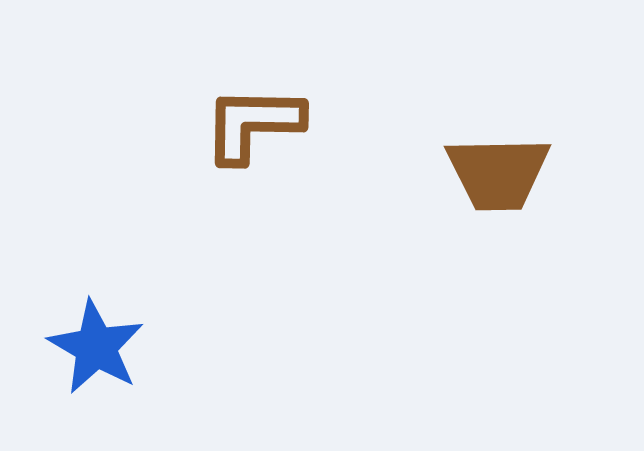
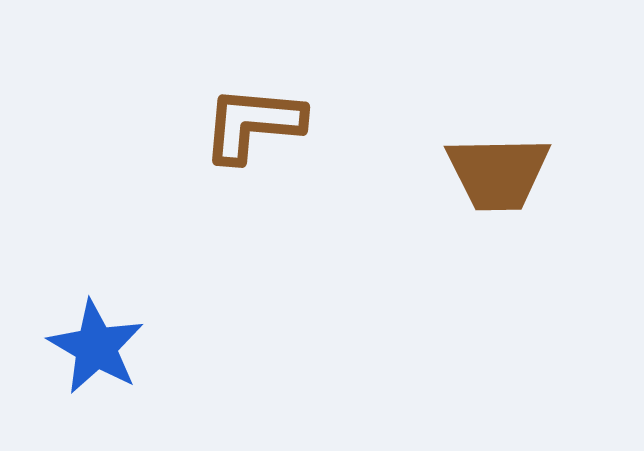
brown L-shape: rotated 4 degrees clockwise
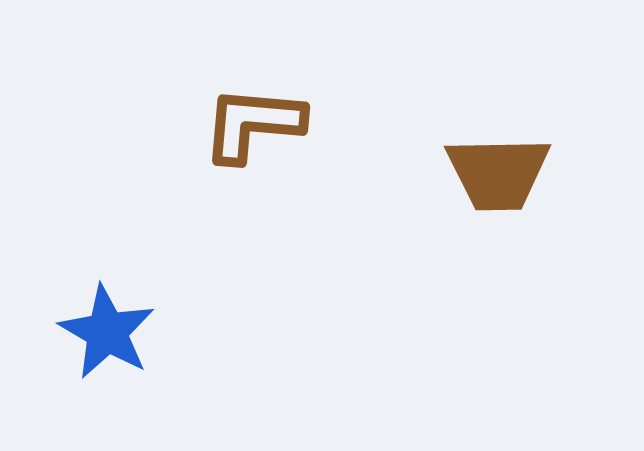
blue star: moved 11 px right, 15 px up
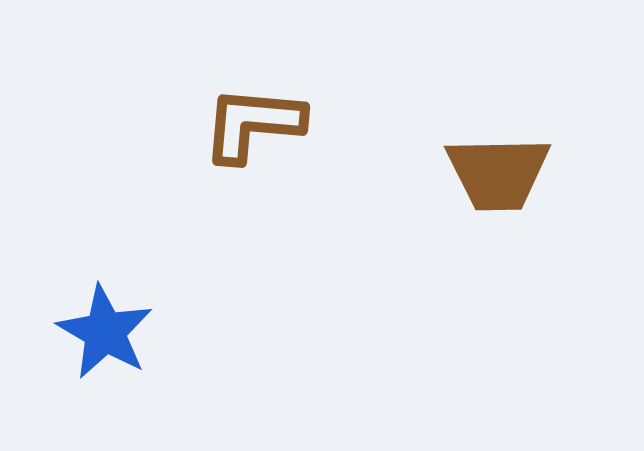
blue star: moved 2 px left
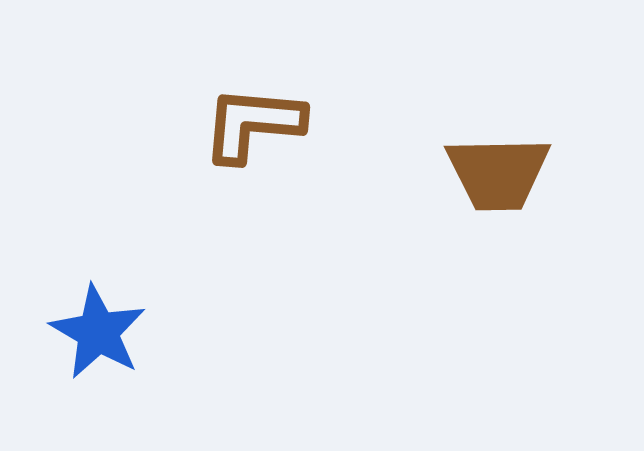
blue star: moved 7 px left
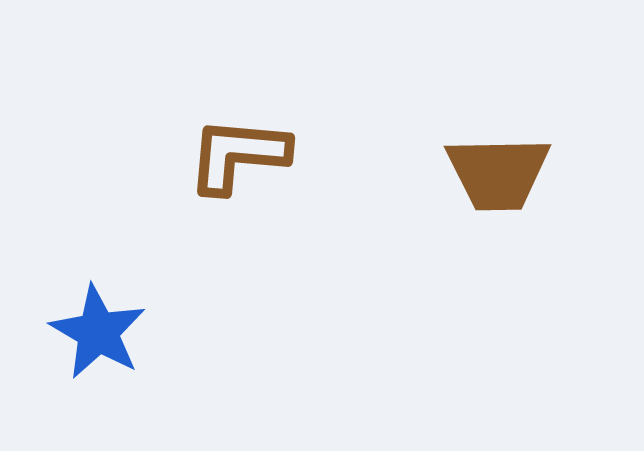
brown L-shape: moved 15 px left, 31 px down
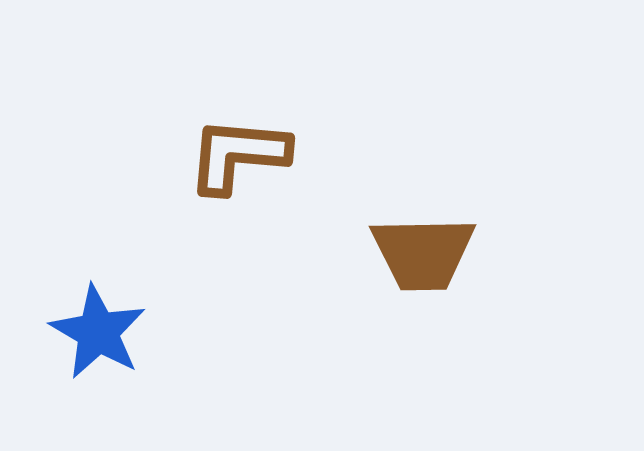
brown trapezoid: moved 75 px left, 80 px down
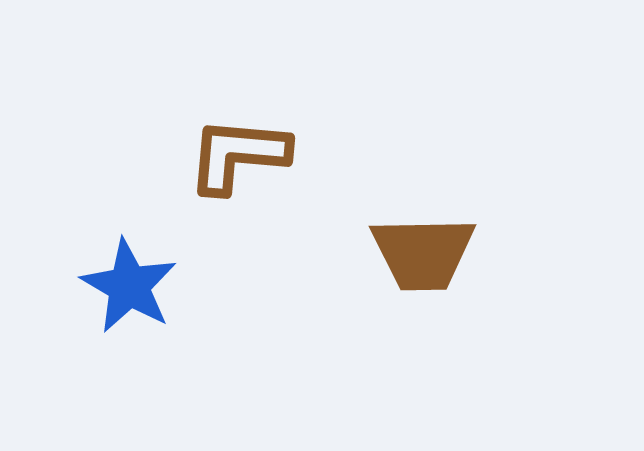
blue star: moved 31 px right, 46 px up
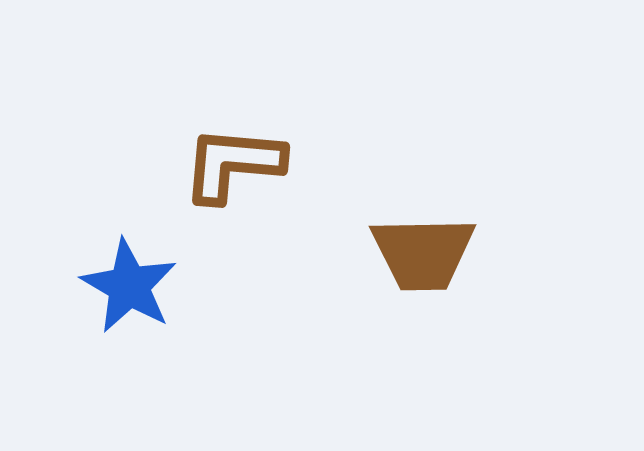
brown L-shape: moved 5 px left, 9 px down
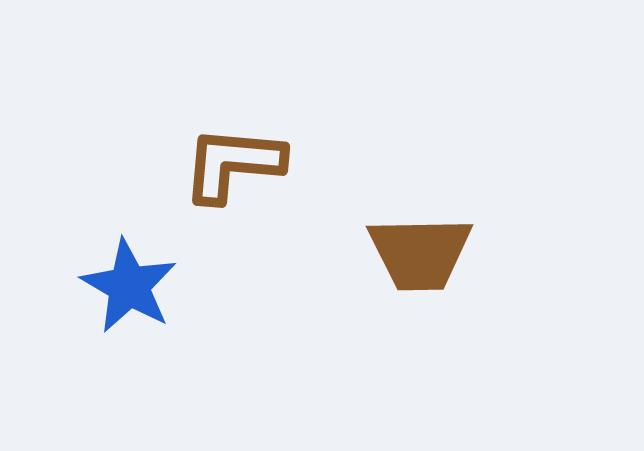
brown trapezoid: moved 3 px left
